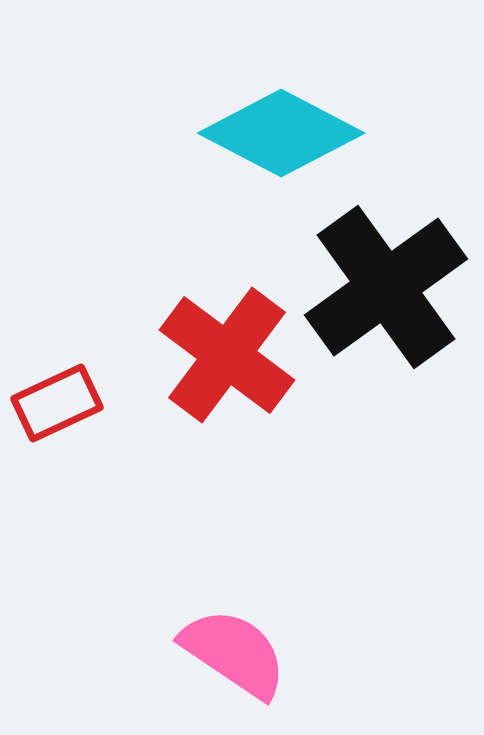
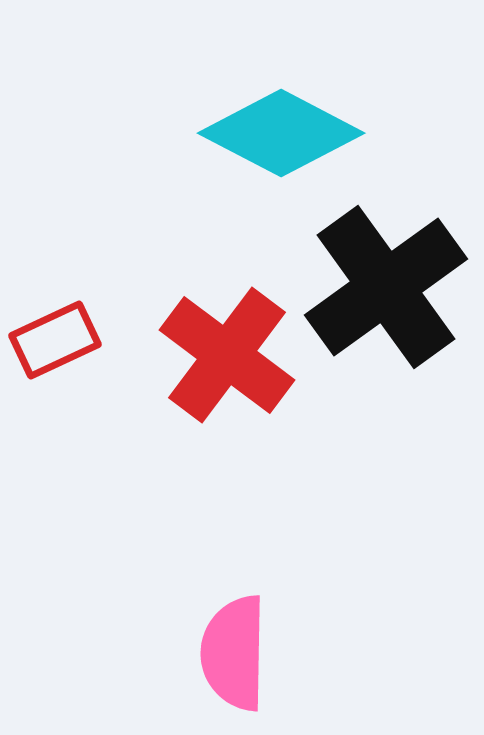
red rectangle: moved 2 px left, 63 px up
pink semicircle: rotated 123 degrees counterclockwise
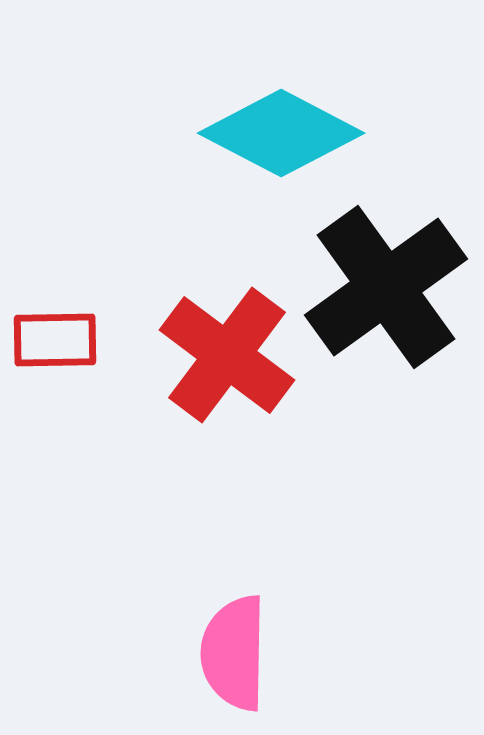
red rectangle: rotated 24 degrees clockwise
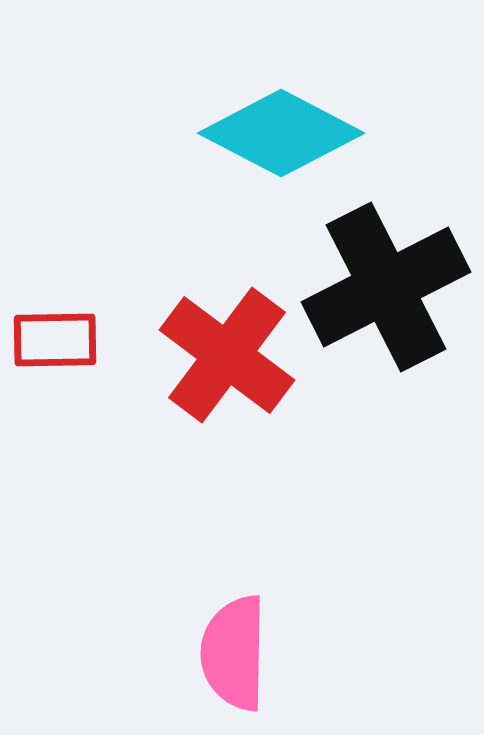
black cross: rotated 9 degrees clockwise
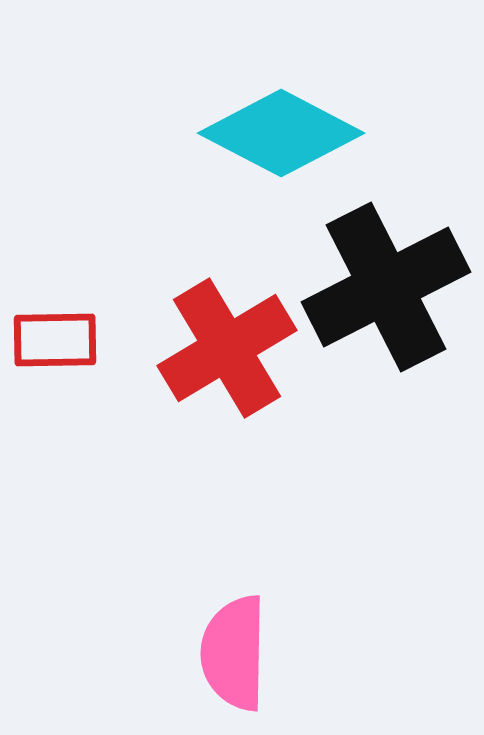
red cross: moved 7 px up; rotated 22 degrees clockwise
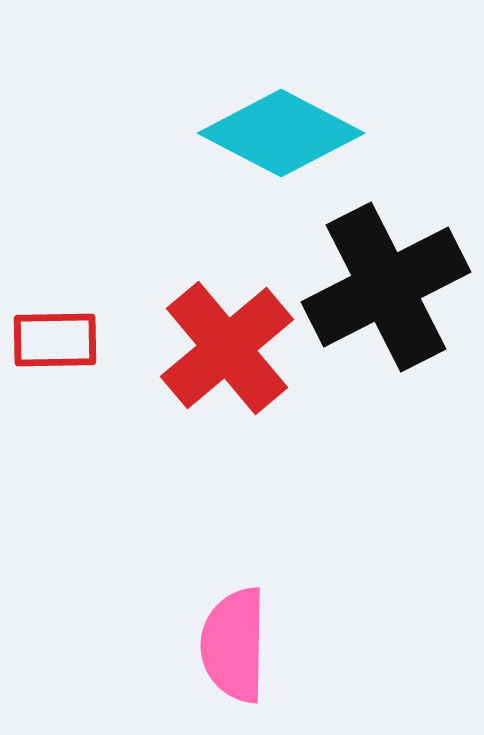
red cross: rotated 9 degrees counterclockwise
pink semicircle: moved 8 px up
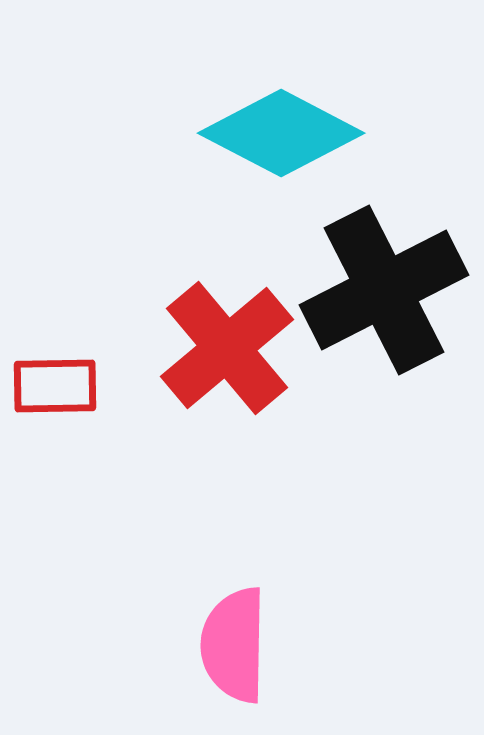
black cross: moved 2 px left, 3 px down
red rectangle: moved 46 px down
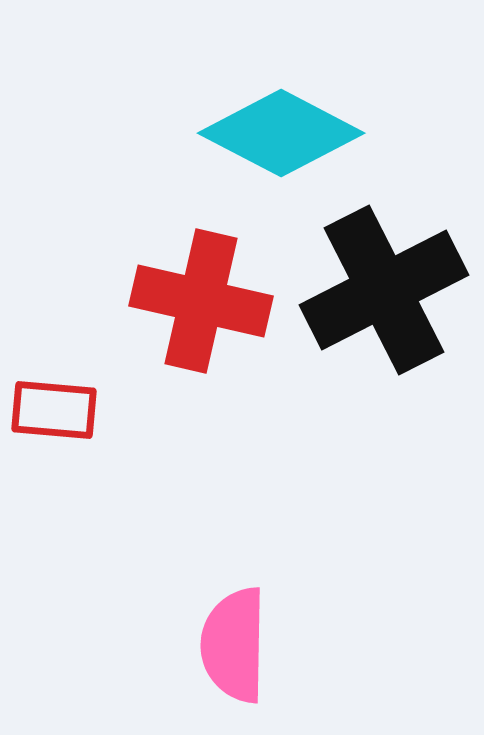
red cross: moved 26 px left, 47 px up; rotated 37 degrees counterclockwise
red rectangle: moved 1 px left, 24 px down; rotated 6 degrees clockwise
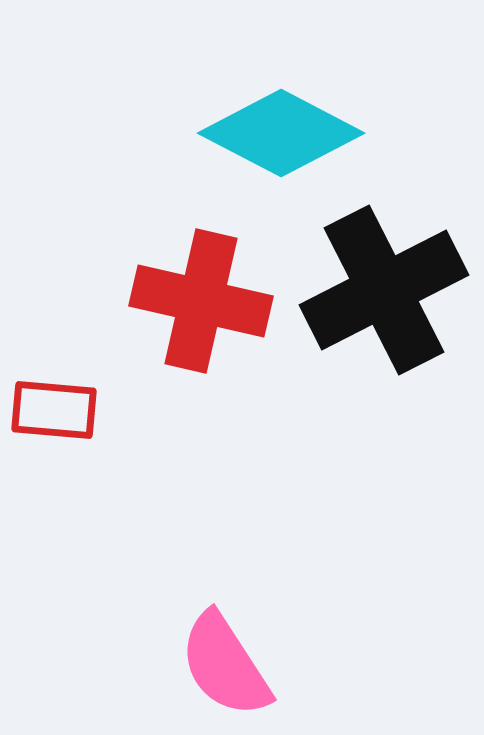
pink semicircle: moved 9 px left, 20 px down; rotated 34 degrees counterclockwise
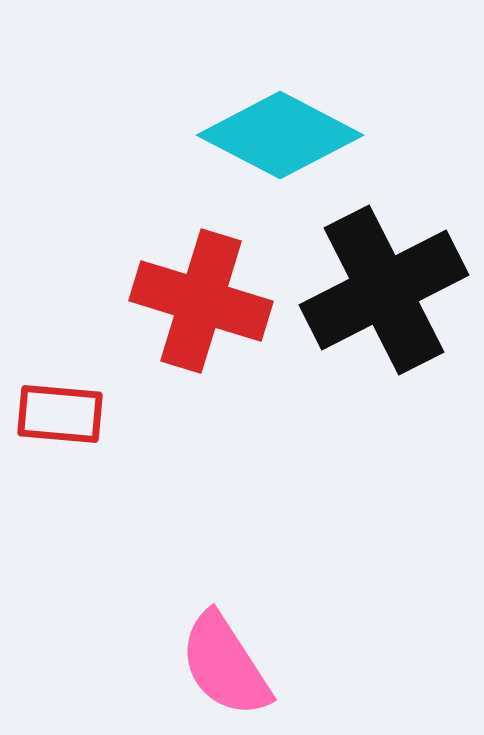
cyan diamond: moved 1 px left, 2 px down
red cross: rotated 4 degrees clockwise
red rectangle: moved 6 px right, 4 px down
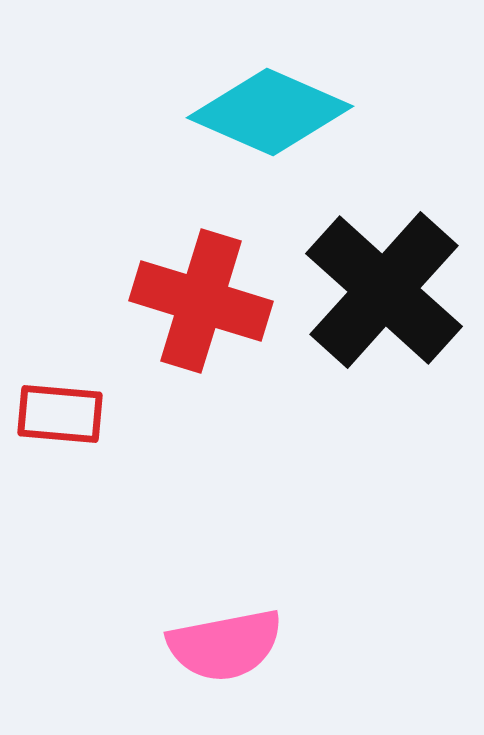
cyan diamond: moved 10 px left, 23 px up; rotated 4 degrees counterclockwise
black cross: rotated 21 degrees counterclockwise
pink semicircle: moved 20 px up; rotated 68 degrees counterclockwise
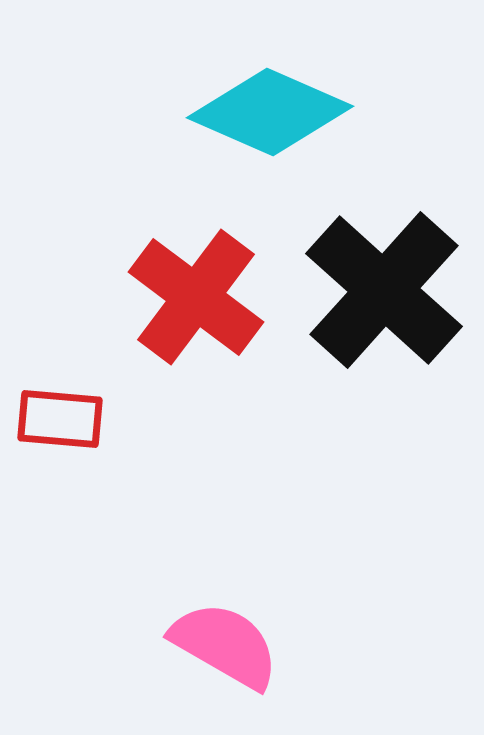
red cross: moved 5 px left, 4 px up; rotated 20 degrees clockwise
red rectangle: moved 5 px down
pink semicircle: rotated 139 degrees counterclockwise
